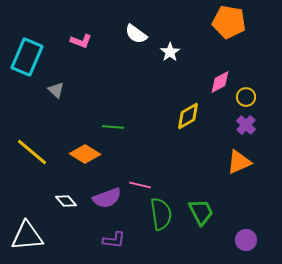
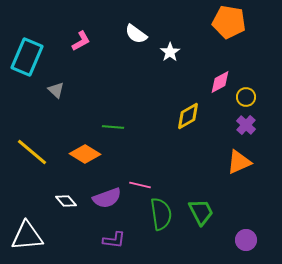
pink L-shape: rotated 50 degrees counterclockwise
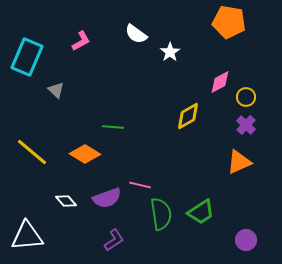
green trapezoid: rotated 84 degrees clockwise
purple L-shape: rotated 40 degrees counterclockwise
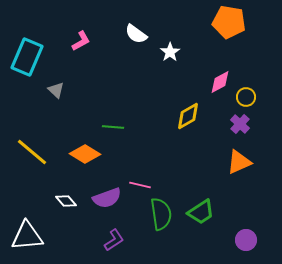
purple cross: moved 6 px left, 1 px up
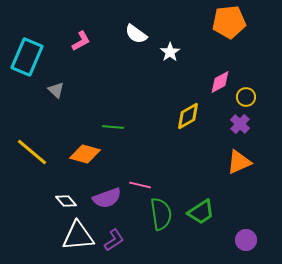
orange pentagon: rotated 16 degrees counterclockwise
orange diamond: rotated 16 degrees counterclockwise
white triangle: moved 51 px right
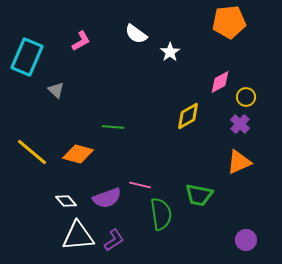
orange diamond: moved 7 px left
green trapezoid: moved 2 px left, 17 px up; rotated 44 degrees clockwise
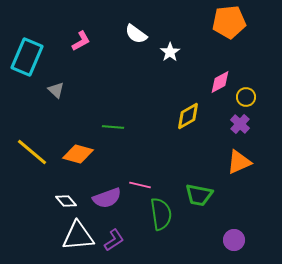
purple circle: moved 12 px left
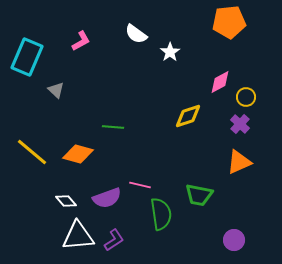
yellow diamond: rotated 12 degrees clockwise
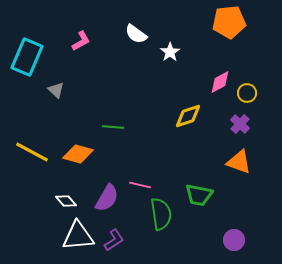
yellow circle: moved 1 px right, 4 px up
yellow line: rotated 12 degrees counterclockwise
orange triangle: rotated 44 degrees clockwise
purple semicircle: rotated 40 degrees counterclockwise
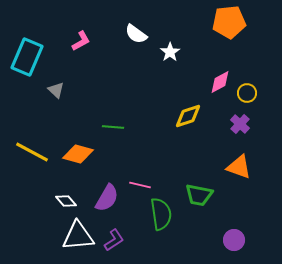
orange triangle: moved 5 px down
